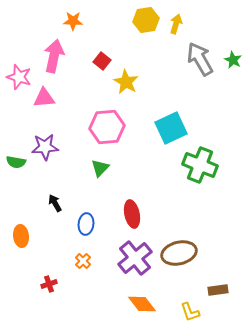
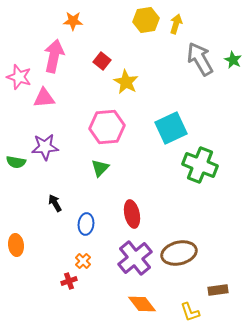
orange ellipse: moved 5 px left, 9 px down
red cross: moved 20 px right, 3 px up
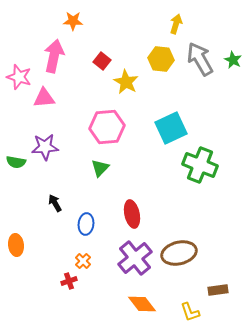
yellow hexagon: moved 15 px right, 39 px down; rotated 15 degrees clockwise
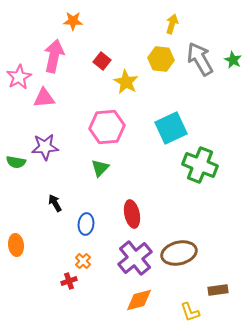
yellow arrow: moved 4 px left
pink star: rotated 25 degrees clockwise
orange diamond: moved 3 px left, 4 px up; rotated 68 degrees counterclockwise
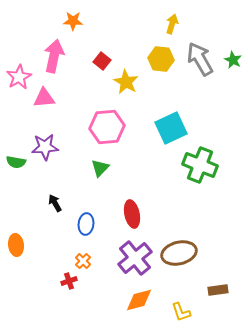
yellow L-shape: moved 9 px left
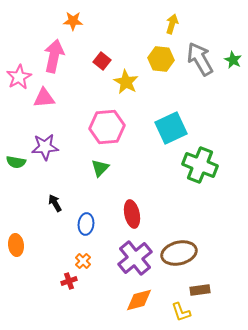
brown rectangle: moved 18 px left
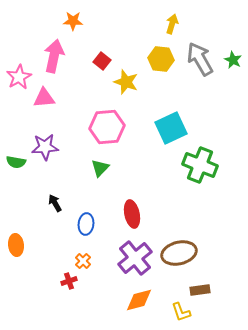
yellow star: rotated 10 degrees counterclockwise
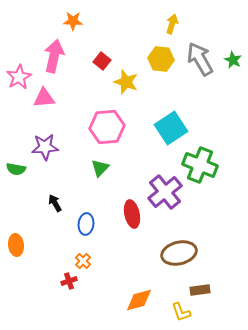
cyan square: rotated 8 degrees counterclockwise
green semicircle: moved 7 px down
purple cross: moved 30 px right, 66 px up
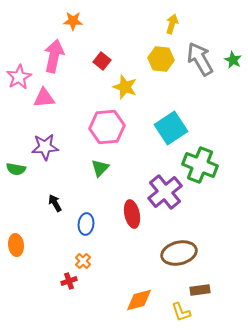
yellow star: moved 1 px left, 5 px down
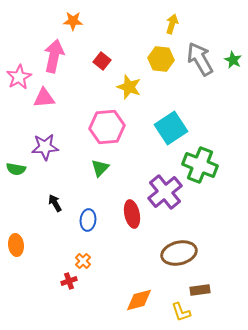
yellow star: moved 4 px right
blue ellipse: moved 2 px right, 4 px up
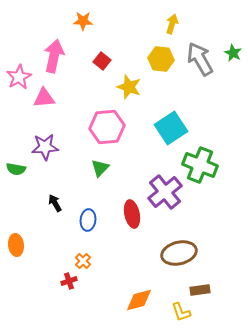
orange star: moved 10 px right
green star: moved 7 px up
